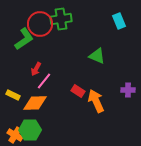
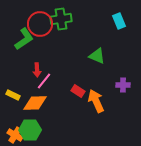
red arrow: moved 1 px right, 1 px down; rotated 32 degrees counterclockwise
purple cross: moved 5 px left, 5 px up
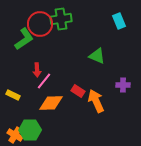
orange diamond: moved 16 px right
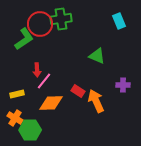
yellow rectangle: moved 4 px right, 1 px up; rotated 40 degrees counterclockwise
orange cross: moved 17 px up
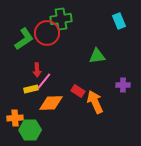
red circle: moved 7 px right, 9 px down
green triangle: rotated 30 degrees counterclockwise
yellow rectangle: moved 14 px right, 5 px up
orange arrow: moved 1 px left, 1 px down
orange cross: rotated 35 degrees counterclockwise
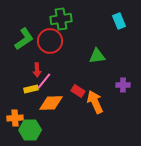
red circle: moved 3 px right, 8 px down
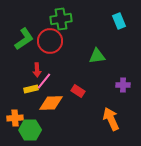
orange arrow: moved 16 px right, 17 px down
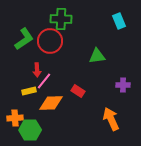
green cross: rotated 10 degrees clockwise
yellow rectangle: moved 2 px left, 2 px down
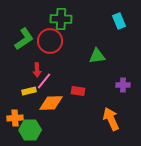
red rectangle: rotated 24 degrees counterclockwise
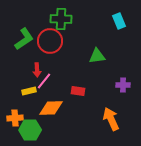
orange diamond: moved 5 px down
